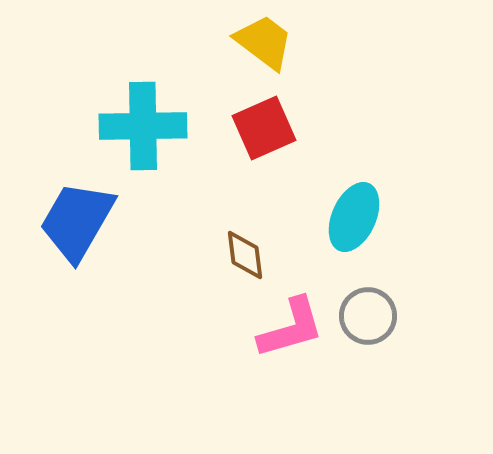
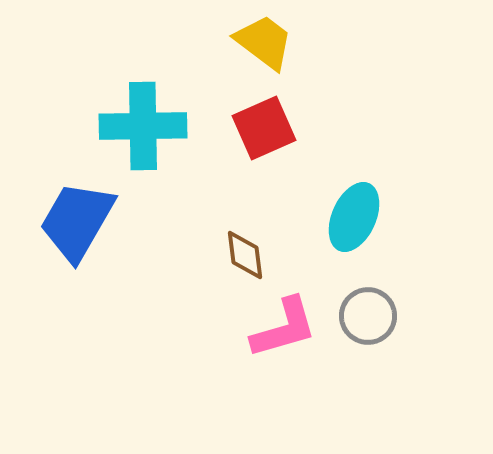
pink L-shape: moved 7 px left
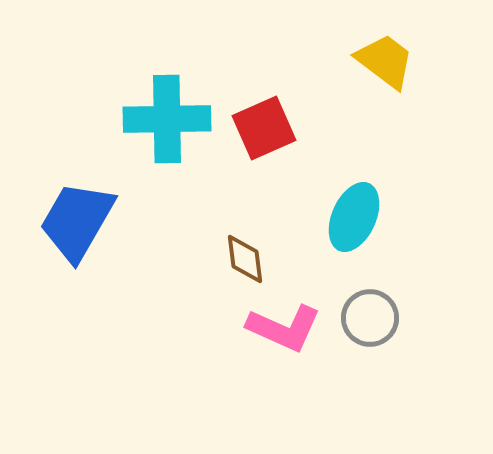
yellow trapezoid: moved 121 px right, 19 px down
cyan cross: moved 24 px right, 7 px up
brown diamond: moved 4 px down
gray circle: moved 2 px right, 2 px down
pink L-shape: rotated 40 degrees clockwise
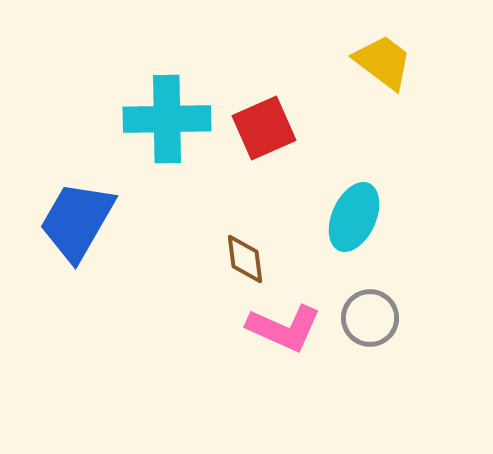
yellow trapezoid: moved 2 px left, 1 px down
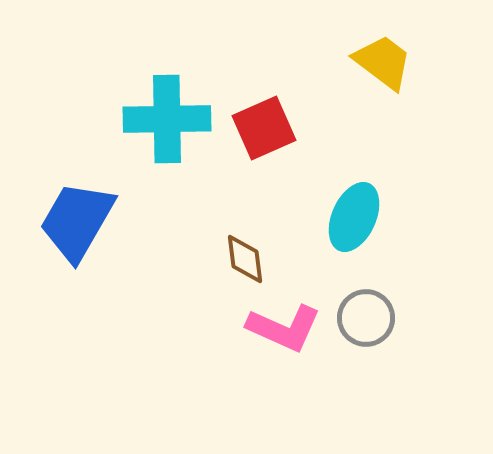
gray circle: moved 4 px left
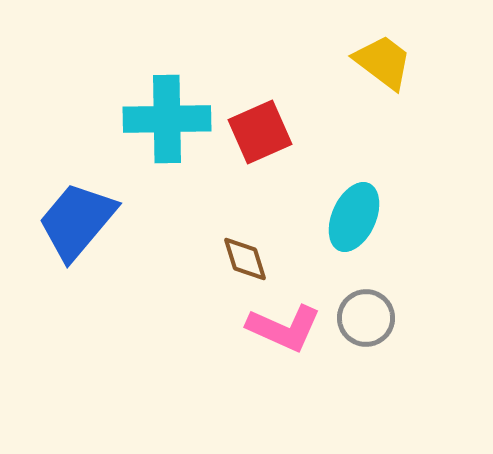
red square: moved 4 px left, 4 px down
blue trapezoid: rotated 10 degrees clockwise
brown diamond: rotated 10 degrees counterclockwise
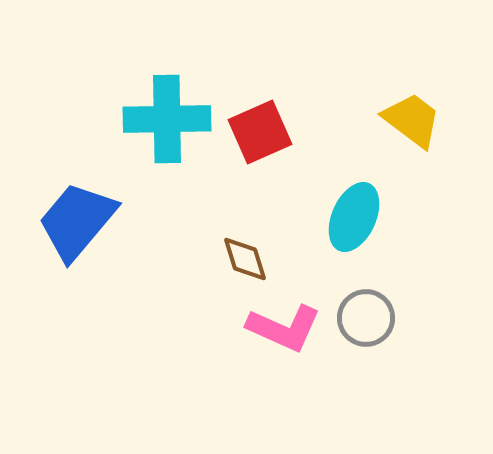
yellow trapezoid: moved 29 px right, 58 px down
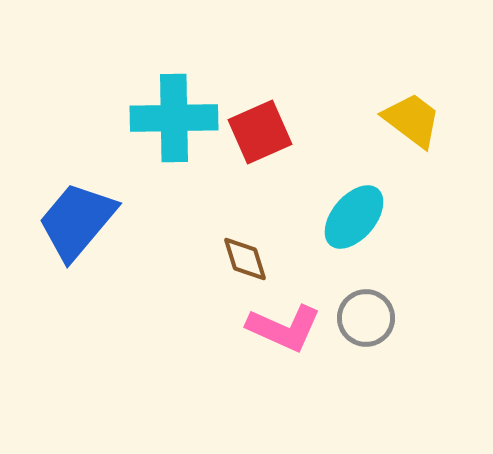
cyan cross: moved 7 px right, 1 px up
cyan ellipse: rotated 16 degrees clockwise
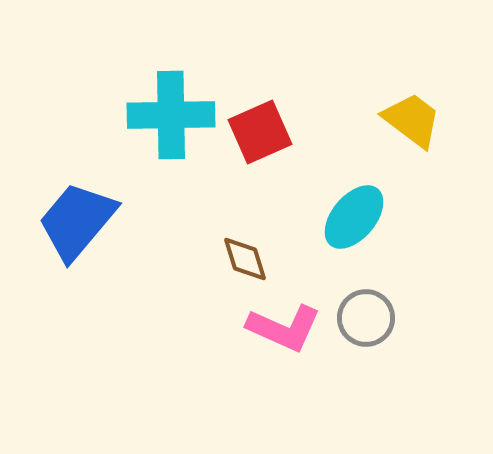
cyan cross: moved 3 px left, 3 px up
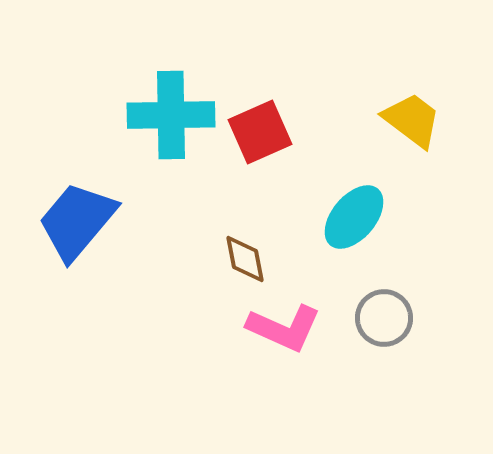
brown diamond: rotated 6 degrees clockwise
gray circle: moved 18 px right
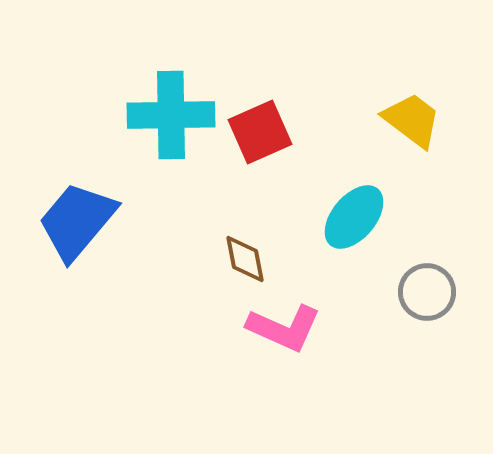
gray circle: moved 43 px right, 26 px up
